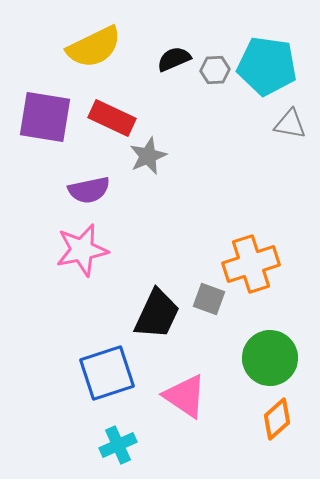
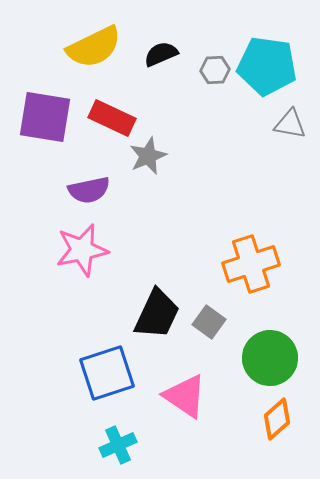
black semicircle: moved 13 px left, 5 px up
gray square: moved 23 px down; rotated 16 degrees clockwise
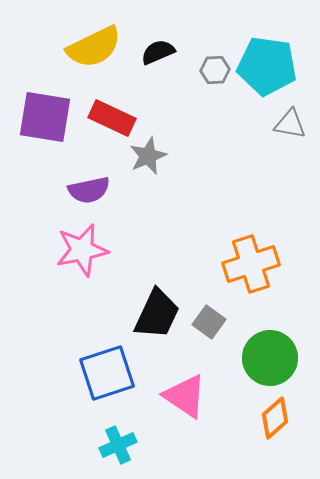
black semicircle: moved 3 px left, 2 px up
orange diamond: moved 2 px left, 1 px up
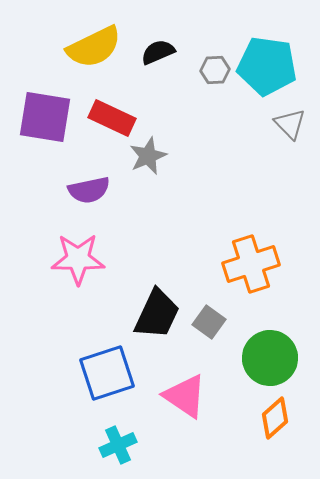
gray triangle: rotated 36 degrees clockwise
pink star: moved 4 px left, 9 px down; rotated 12 degrees clockwise
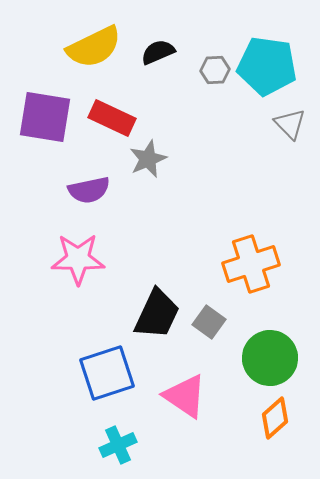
gray star: moved 3 px down
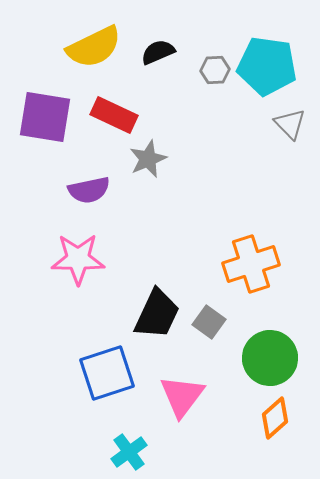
red rectangle: moved 2 px right, 3 px up
pink triangle: moved 3 px left; rotated 33 degrees clockwise
cyan cross: moved 11 px right, 7 px down; rotated 12 degrees counterclockwise
